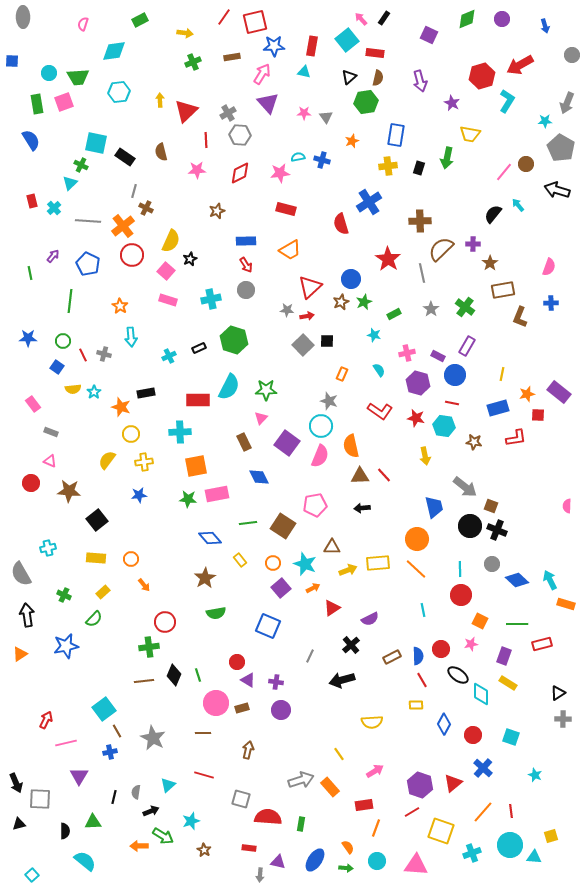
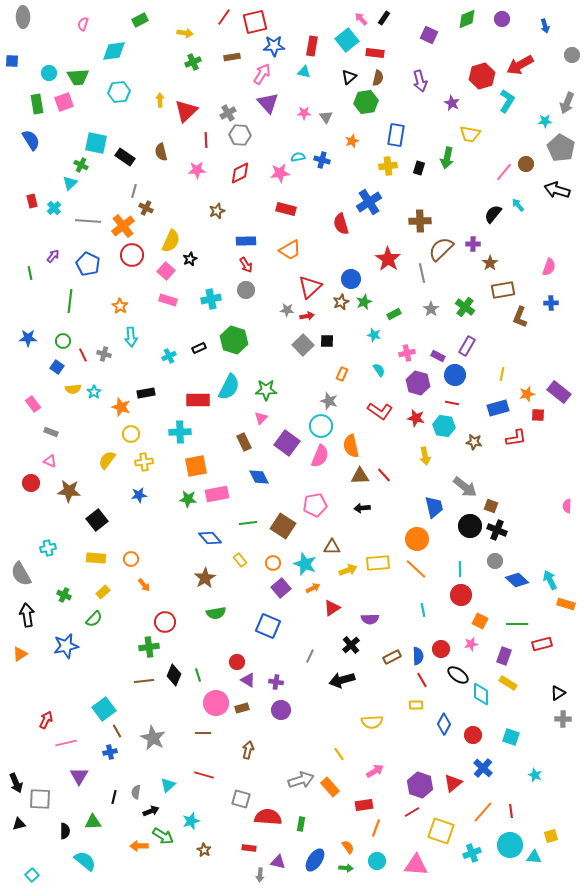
gray circle at (492, 564): moved 3 px right, 3 px up
purple semicircle at (370, 619): rotated 24 degrees clockwise
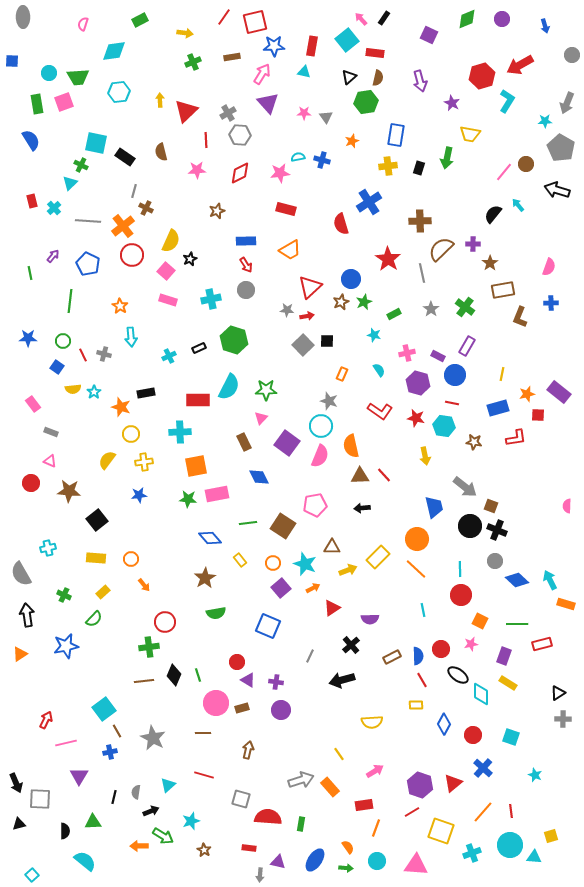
yellow rectangle at (378, 563): moved 6 px up; rotated 40 degrees counterclockwise
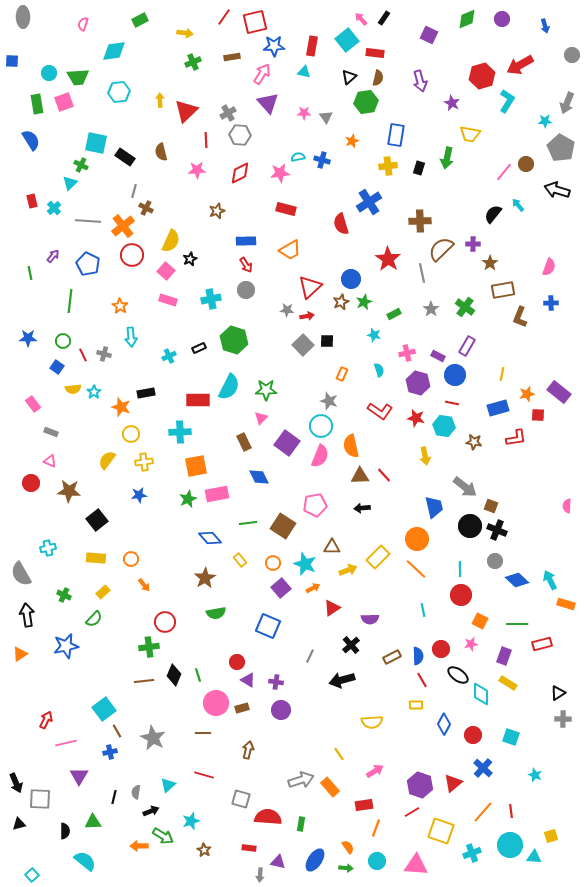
cyan semicircle at (379, 370): rotated 16 degrees clockwise
green star at (188, 499): rotated 30 degrees counterclockwise
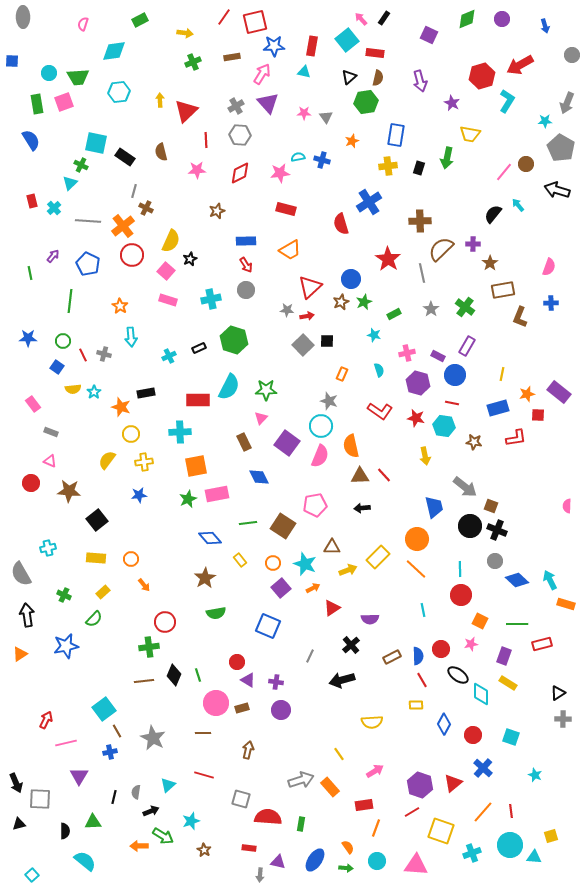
gray cross at (228, 113): moved 8 px right, 7 px up
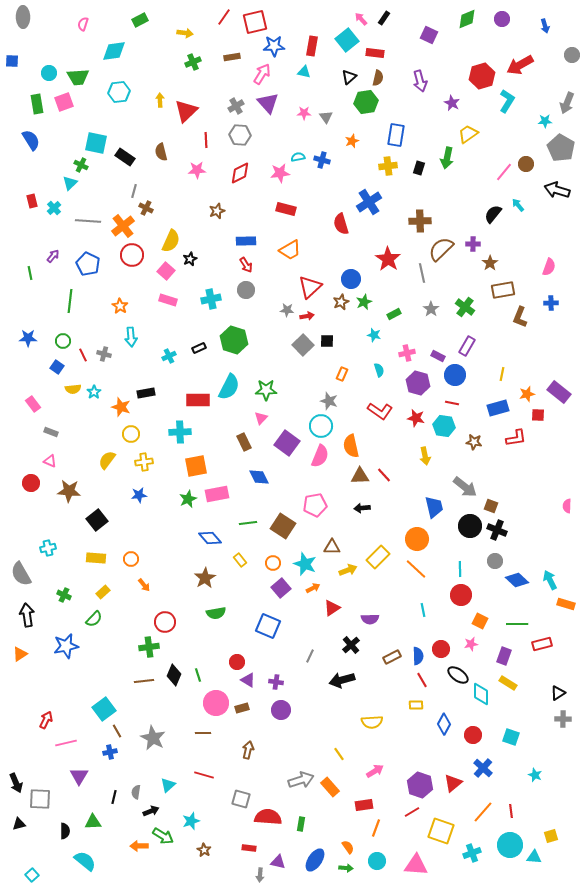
yellow trapezoid at (470, 134): moved 2 px left; rotated 135 degrees clockwise
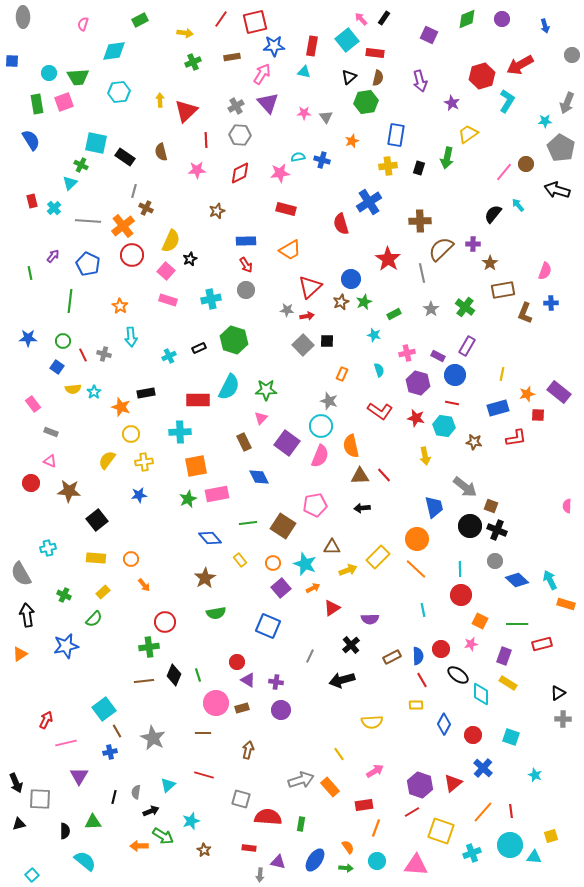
red line at (224, 17): moved 3 px left, 2 px down
pink semicircle at (549, 267): moved 4 px left, 4 px down
brown L-shape at (520, 317): moved 5 px right, 4 px up
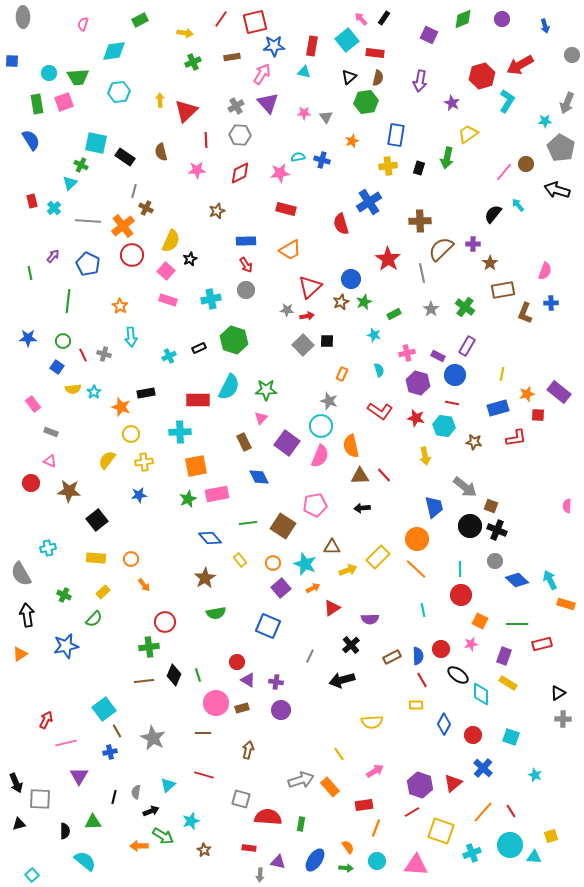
green diamond at (467, 19): moved 4 px left
purple arrow at (420, 81): rotated 25 degrees clockwise
green line at (70, 301): moved 2 px left
red line at (511, 811): rotated 24 degrees counterclockwise
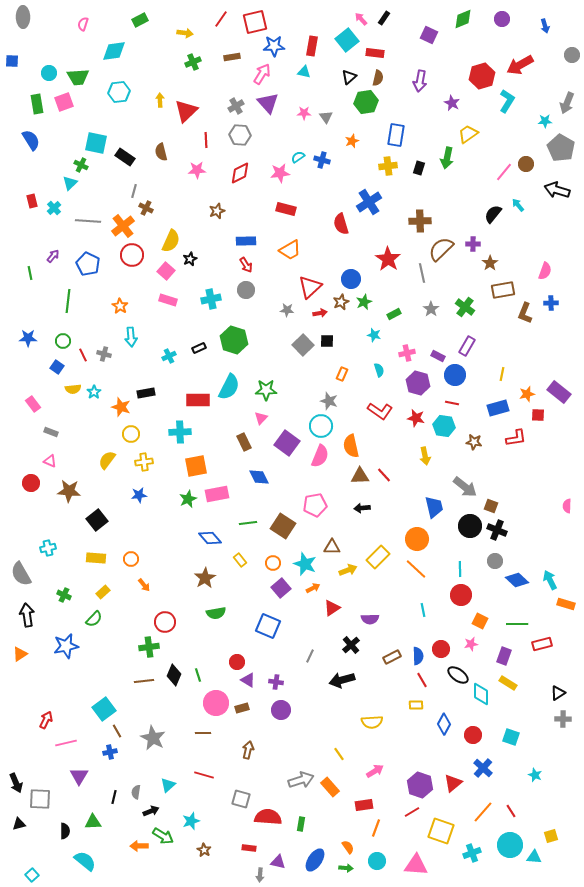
cyan semicircle at (298, 157): rotated 24 degrees counterclockwise
red arrow at (307, 316): moved 13 px right, 3 px up
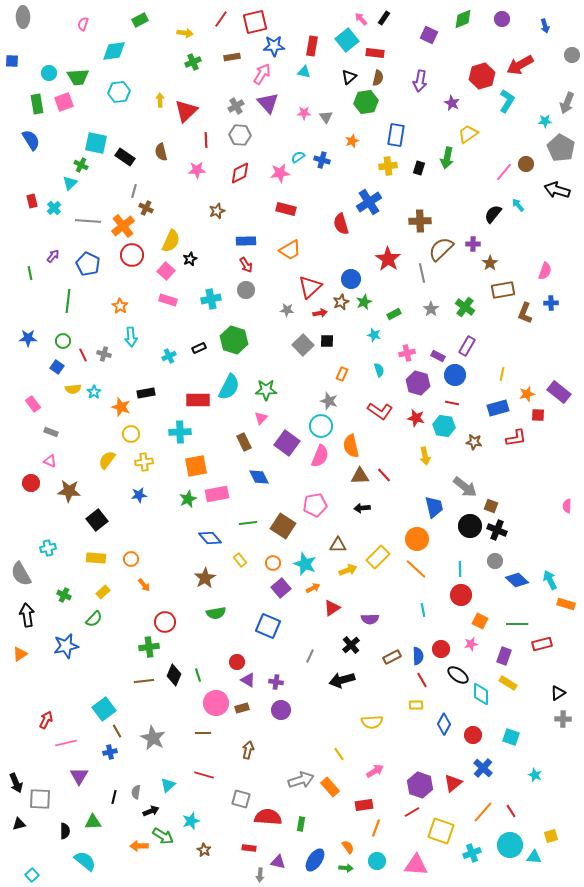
brown triangle at (332, 547): moved 6 px right, 2 px up
